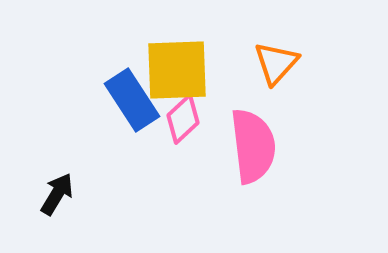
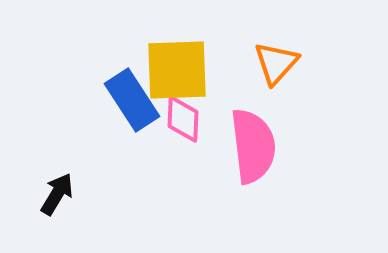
pink diamond: rotated 45 degrees counterclockwise
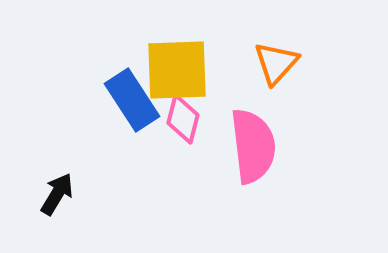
pink diamond: rotated 12 degrees clockwise
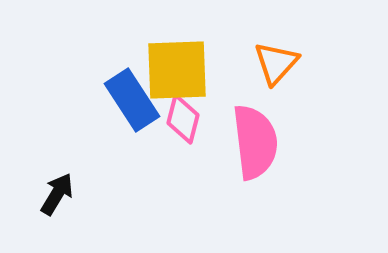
pink semicircle: moved 2 px right, 4 px up
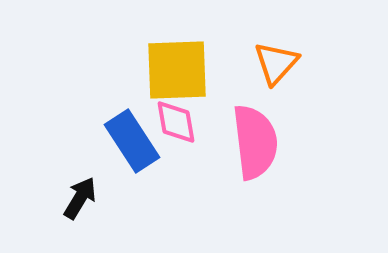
blue rectangle: moved 41 px down
pink diamond: moved 7 px left, 3 px down; rotated 24 degrees counterclockwise
black arrow: moved 23 px right, 4 px down
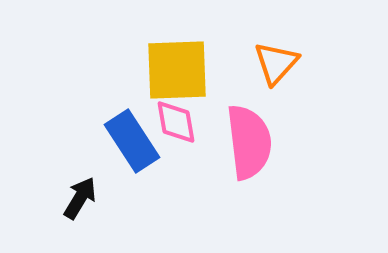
pink semicircle: moved 6 px left
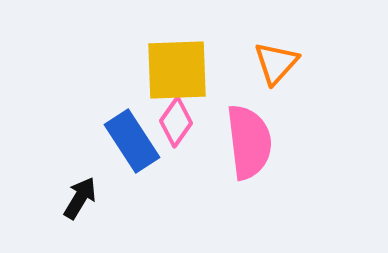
pink diamond: rotated 45 degrees clockwise
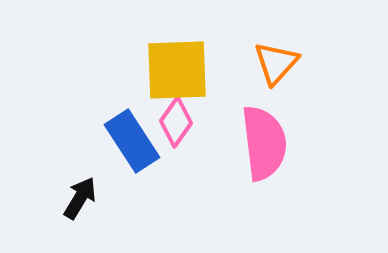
pink semicircle: moved 15 px right, 1 px down
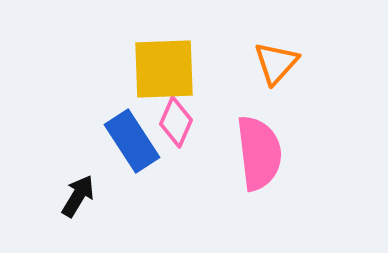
yellow square: moved 13 px left, 1 px up
pink diamond: rotated 12 degrees counterclockwise
pink semicircle: moved 5 px left, 10 px down
black arrow: moved 2 px left, 2 px up
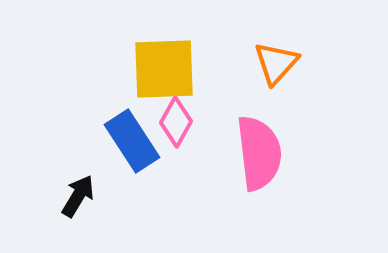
pink diamond: rotated 6 degrees clockwise
